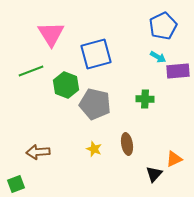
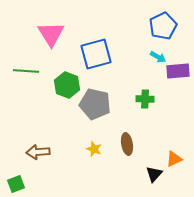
green line: moved 5 px left; rotated 25 degrees clockwise
green hexagon: moved 1 px right
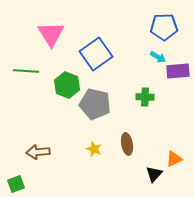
blue pentagon: moved 1 px right, 1 px down; rotated 24 degrees clockwise
blue square: rotated 20 degrees counterclockwise
green cross: moved 2 px up
